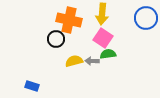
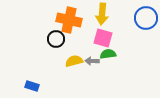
pink square: rotated 18 degrees counterclockwise
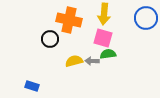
yellow arrow: moved 2 px right
black circle: moved 6 px left
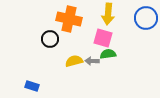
yellow arrow: moved 4 px right
orange cross: moved 1 px up
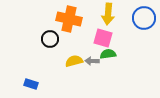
blue circle: moved 2 px left
blue rectangle: moved 1 px left, 2 px up
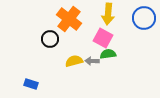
orange cross: rotated 25 degrees clockwise
pink square: rotated 12 degrees clockwise
